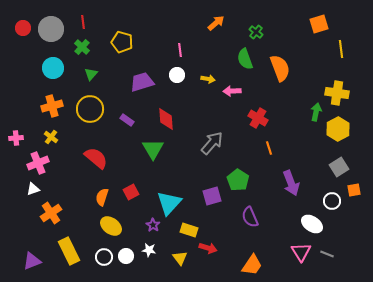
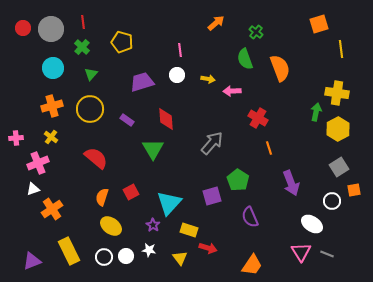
orange cross at (51, 213): moved 1 px right, 4 px up
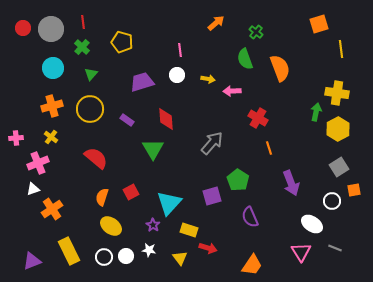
gray line at (327, 254): moved 8 px right, 6 px up
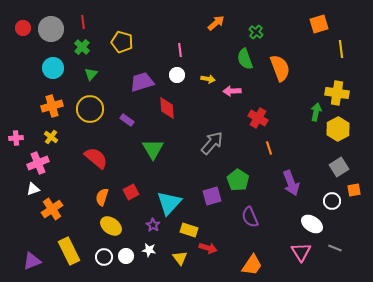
red diamond at (166, 119): moved 1 px right, 11 px up
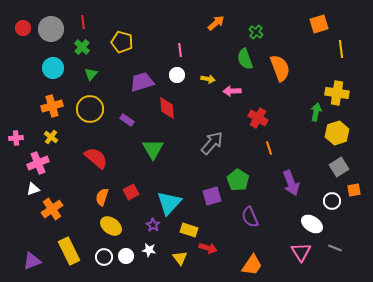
yellow hexagon at (338, 129): moved 1 px left, 4 px down; rotated 10 degrees clockwise
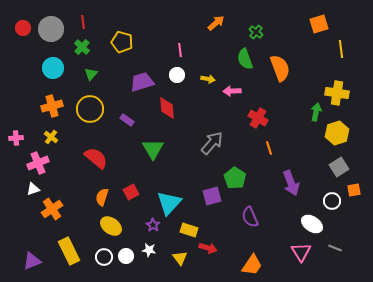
green pentagon at (238, 180): moved 3 px left, 2 px up
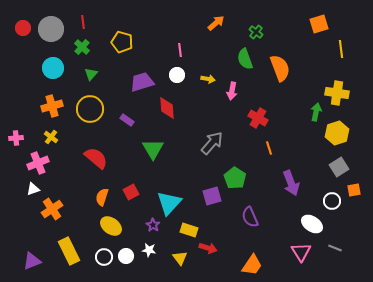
pink arrow at (232, 91): rotated 78 degrees counterclockwise
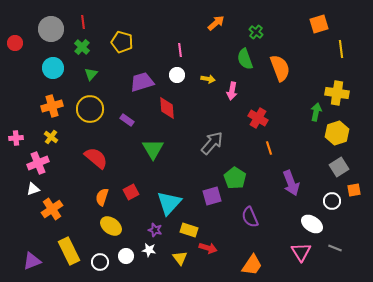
red circle at (23, 28): moved 8 px left, 15 px down
purple star at (153, 225): moved 2 px right, 5 px down; rotated 16 degrees counterclockwise
white circle at (104, 257): moved 4 px left, 5 px down
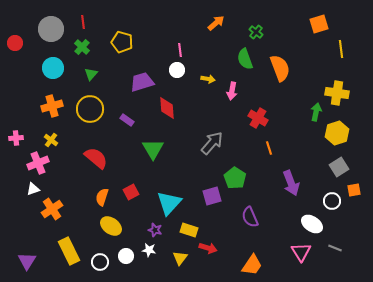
white circle at (177, 75): moved 5 px up
yellow cross at (51, 137): moved 3 px down
yellow triangle at (180, 258): rotated 14 degrees clockwise
purple triangle at (32, 261): moved 5 px left; rotated 36 degrees counterclockwise
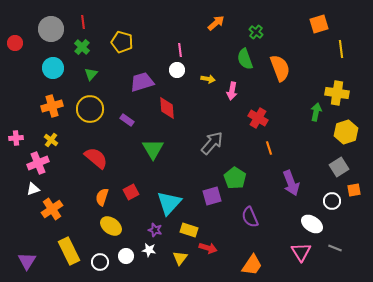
yellow hexagon at (337, 133): moved 9 px right, 1 px up
